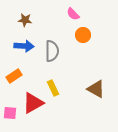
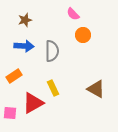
brown star: rotated 24 degrees counterclockwise
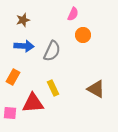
pink semicircle: rotated 112 degrees counterclockwise
brown star: moved 2 px left
gray semicircle: rotated 25 degrees clockwise
orange rectangle: moved 1 px left, 1 px down; rotated 28 degrees counterclockwise
red triangle: rotated 25 degrees clockwise
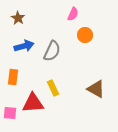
brown star: moved 5 px left, 2 px up; rotated 24 degrees counterclockwise
orange circle: moved 2 px right
blue arrow: rotated 18 degrees counterclockwise
orange rectangle: rotated 21 degrees counterclockwise
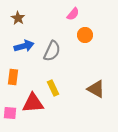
pink semicircle: rotated 16 degrees clockwise
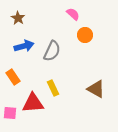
pink semicircle: rotated 88 degrees counterclockwise
orange rectangle: rotated 42 degrees counterclockwise
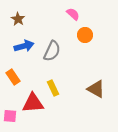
brown star: moved 1 px down
pink square: moved 3 px down
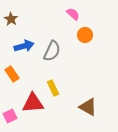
brown star: moved 7 px left
orange rectangle: moved 1 px left, 3 px up
brown triangle: moved 8 px left, 18 px down
pink square: rotated 32 degrees counterclockwise
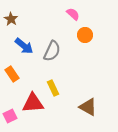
blue arrow: rotated 54 degrees clockwise
